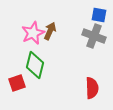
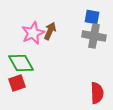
blue square: moved 7 px left, 2 px down
gray cross: rotated 10 degrees counterclockwise
green diamond: moved 14 px left, 2 px up; rotated 44 degrees counterclockwise
red semicircle: moved 5 px right, 5 px down
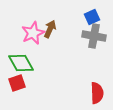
blue square: rotated 35 degrees counterclockwise
brown arrow: moved 2 px up
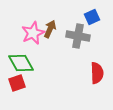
gray cross: moved 16 px left
red semicircle: moved 20 px up
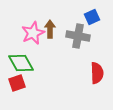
brown arrow: rotated 24 degrees counterclockwise
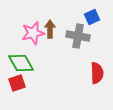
pink star: rotated 10 degrees clockwise
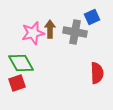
gray cross: moved 3 px left, 4 px up
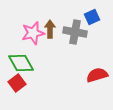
red semicircle: moved 2 px down; rotated 105 degrees counterclockwise
red square: rotated 18 degrees counterclockwise
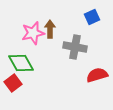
gray cross: moved 15 px down
red square: moved 4 px left
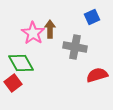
pink star: rotated 25 degrees counterclockwise
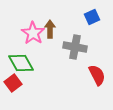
red semicircle: rotated 80 degrees clockwise
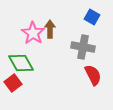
blue square: rotated 35 degrees counterclockwise
gray cross: moved 8 px right
red semicircle: moved 4 px left
